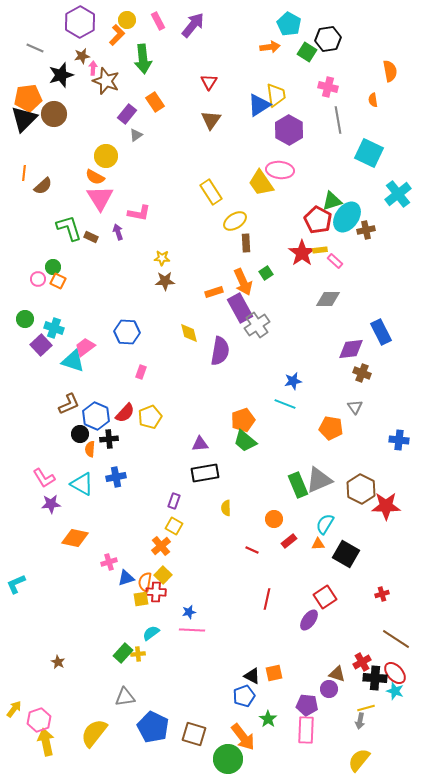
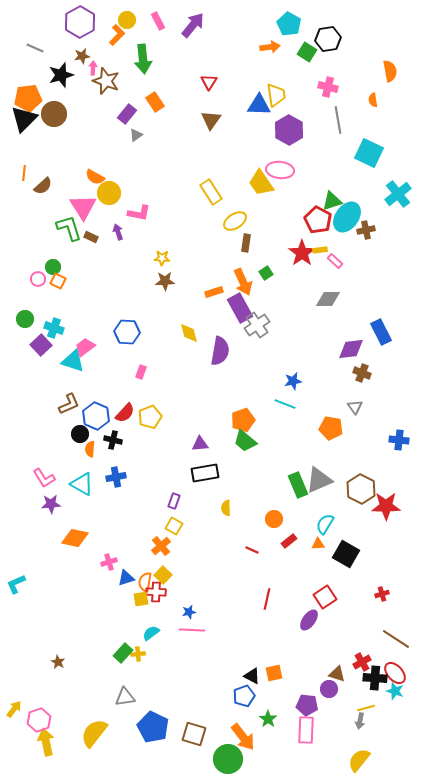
blue triangle at (259, 105): rotated 35 degrees clockwise
yellow circle at (106, 156): moved 3 px right, 37 px down
pink triangle at (100, 198): moved 17 px left, 9 px down
brown rectangle at (246, 243): rotated 12 degrees clockwise
black cross at (109, 439): moved 4 px right, 1 px down; rotated 18 degrees clockwise
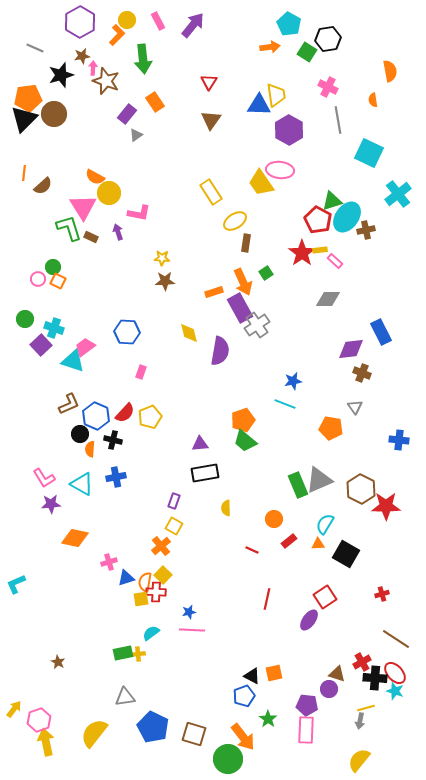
pink cross at (328, 87): rotated 12 degrees clockwise
green rectangle at (123, 653): rotated 36 degrees clockwise
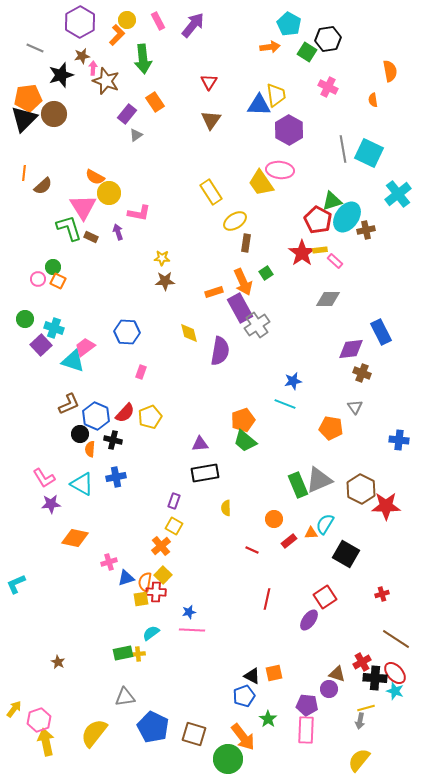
gray line at (338, 120): moved 5 px right, 29 px down
orange triangle at (318, 544): moved 7 px left, 11 px up
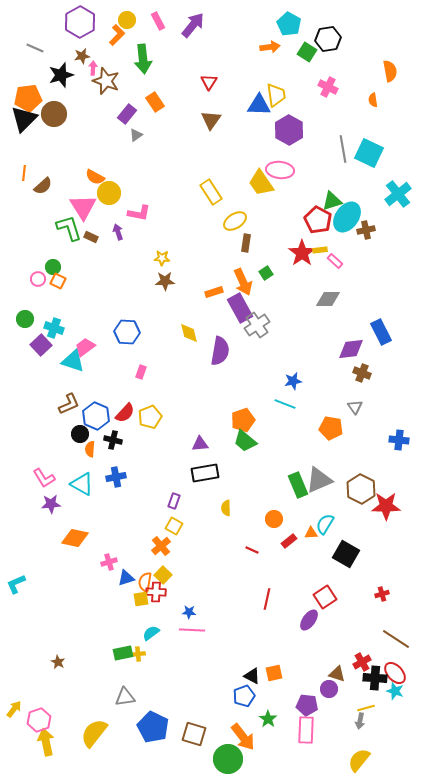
blue star at (189, 612): rotated 16 degrees clockwise
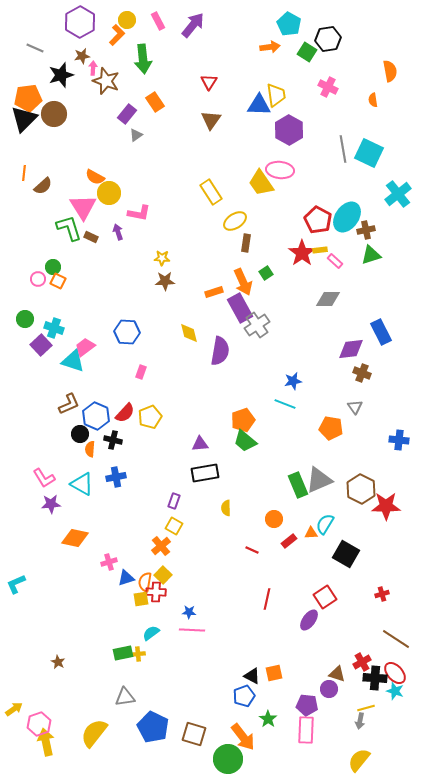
green triangle at (332, 201): moved 39 px right, 54 px down
yellow arrow at (14, 709): rotated 18 degrees clockwise
pink hexagon at (39, 720): moved 4 px down
